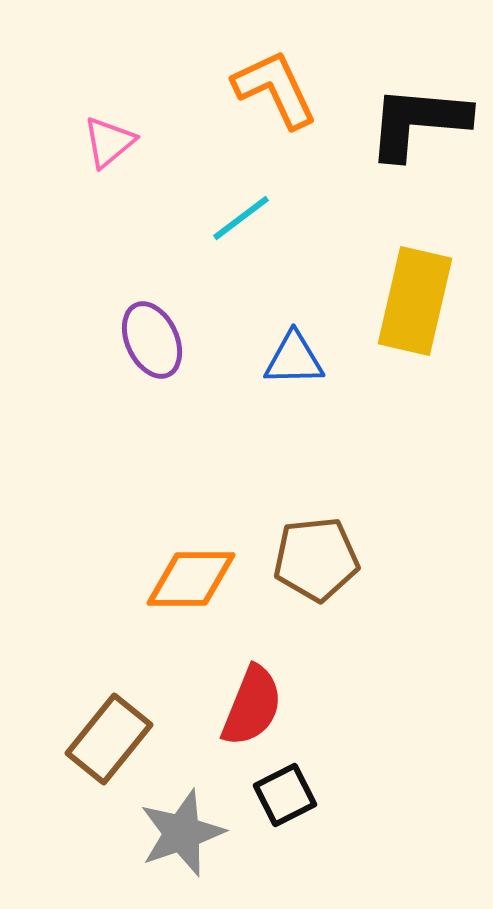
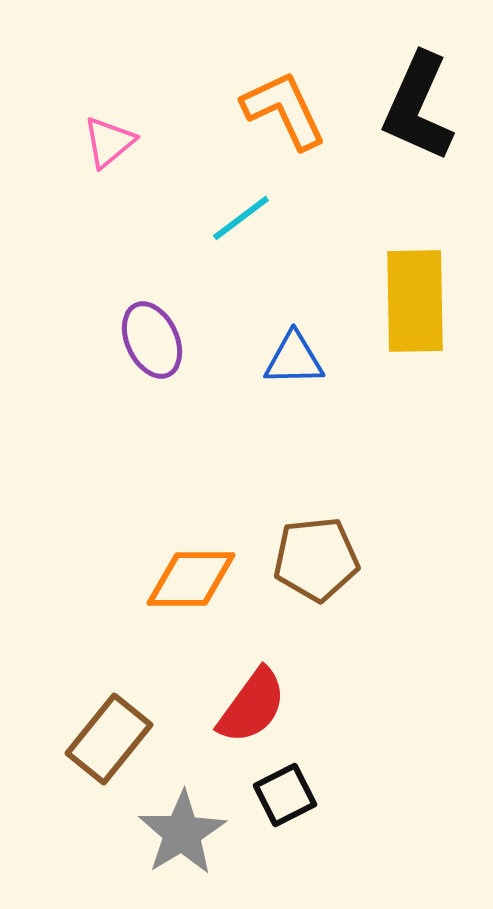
orange L-shape: moved 9 px right, 21 px down
black L-shape: moved 15 px up; rotated 71 degrees counterclockwise
yellow rectangle: rotated 14 degrees counterclockwise
red semicircle: rotated 14 degrees clockwise
gray star: rotated 12 degrees counterclockwise
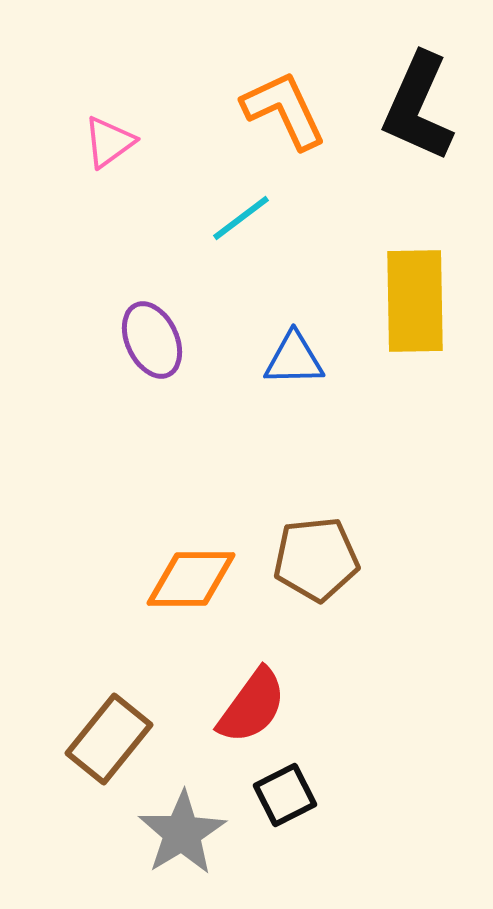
pink triangle: rotated 4 degrees clockwise
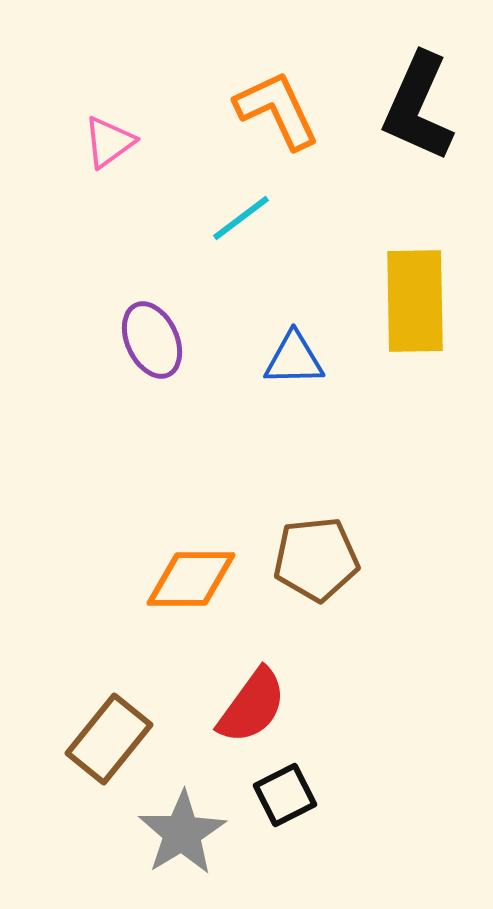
orange L-shape: moved 7 px left
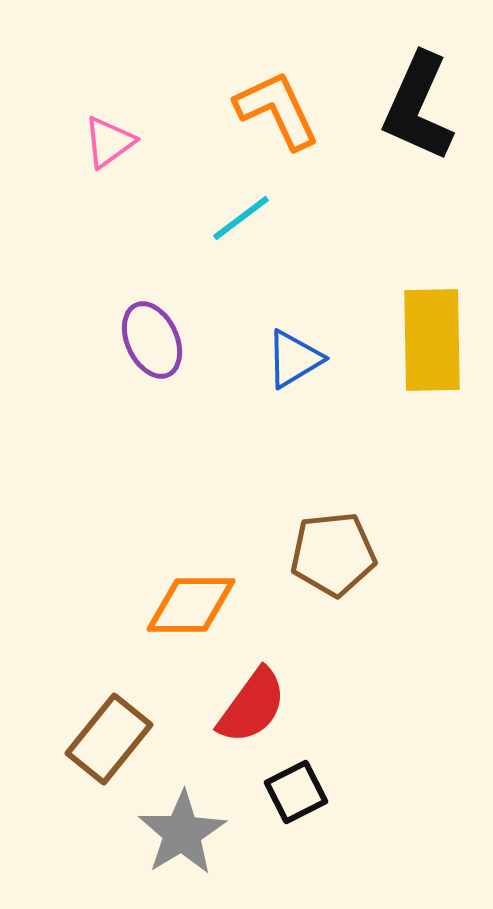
yellow rectangle: moved 17 px right, 39 px down
blue triangle: rotated 30 degrees counterclockwise
brown pentagon: moved 17 px right, 5 px up
orange diamond: moved 26 px down
black square: moved 11 px right, 3 px up
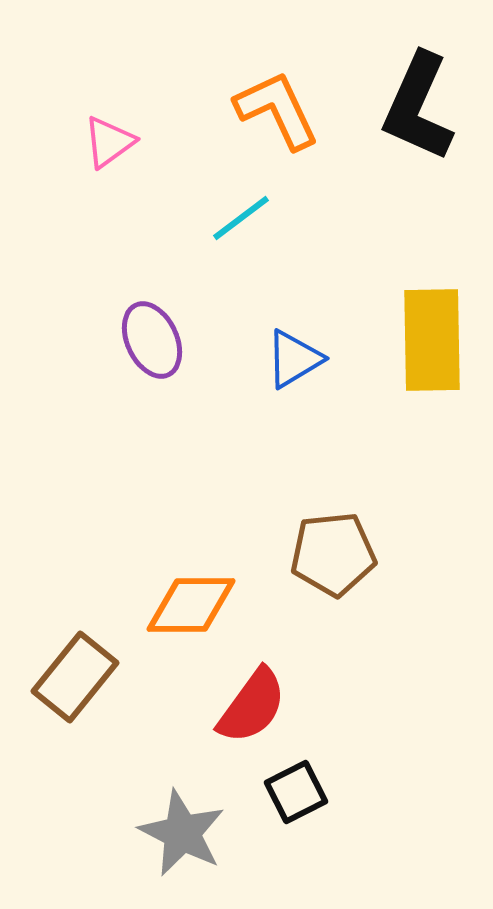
brown rectangle: moved 34 px left, 62 px up
gray star: rotated 14 degrees counterclockwise
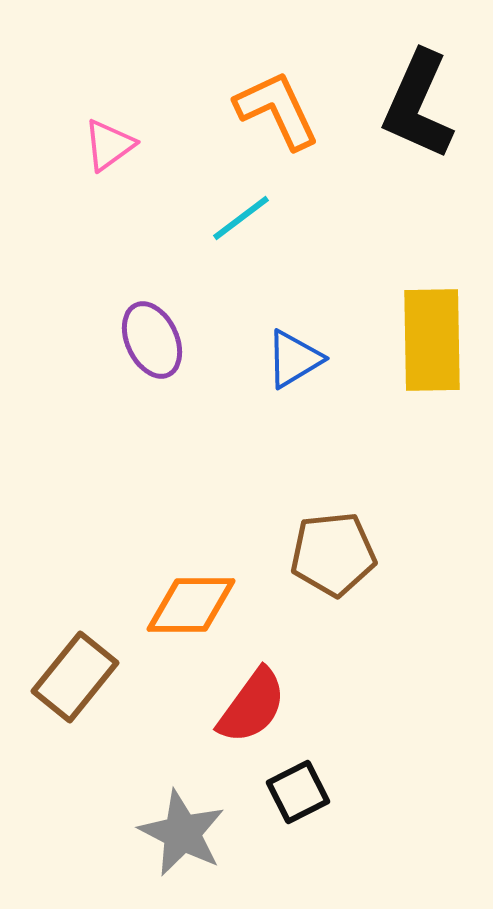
black L-shape: moved 2 px up
pink triangle: moved 3 px down
black square: moved 2 px right
